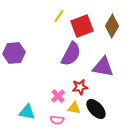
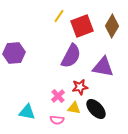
purple semicircle: moved 2 px down
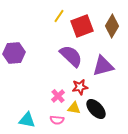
purple semicircle: rotated 75 degrees counterclockwise
purple triangle: moved 1 px up; rotated 25 degrees counterclockwise
cyan triangle: moved 8 px down
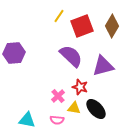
red star: rotated 28 degrees clockwise
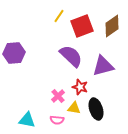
brown diamond: rotated 25 degrees clockwise
black ellipse: rotated 25 degrees clockwise
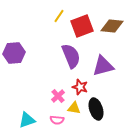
brown diamond: rotated 40 degrees clockwise
purple semicircle: rotated 25 degrees clockwise
cyan triangle: rotated 30 degrees counterclockwise
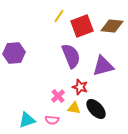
black ellipse: rotated 25 degrees counterclockwise
pink semicircle: moved 5 px left
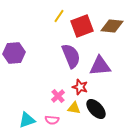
purple triangle: moved 3 px left; rotated 10 degrees clockwise
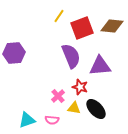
red square: moved 2 px down
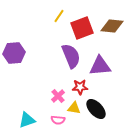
red star: rotated 21 degrees counterclockwise
pink semicircle: moved 6 px right
